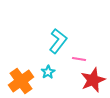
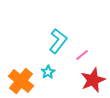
pink line: moved 3 px right, 4 px up; rotated 48 degrees counterclockwise
orange cross: rotated 15 degrees counterclockwise
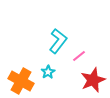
pink line: moved 3 px left, 1 px down
orange cross: rotated 10 degrees counterclockwise
